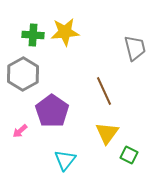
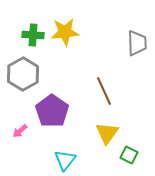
gray trapezoid: moved 2 px right, 5 px up; rotated 12 degrees clockwise
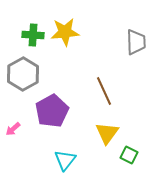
gray trapezoid: moved 1 px left, 1 px up
purple pentagon: rotated 8 degrees clockwise
pink arrow: moved 7 px left, 2 px up
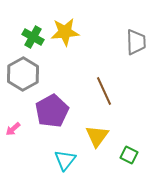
green cross: moved 2 px down; rotated 25 degrees clockwise
yellow triangle: moved 10 px left, 3 px down
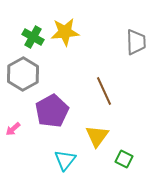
green square: moved 5 px left, 4 px down
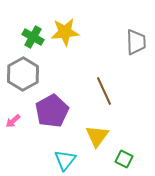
pink arrow: moved 8 px up
